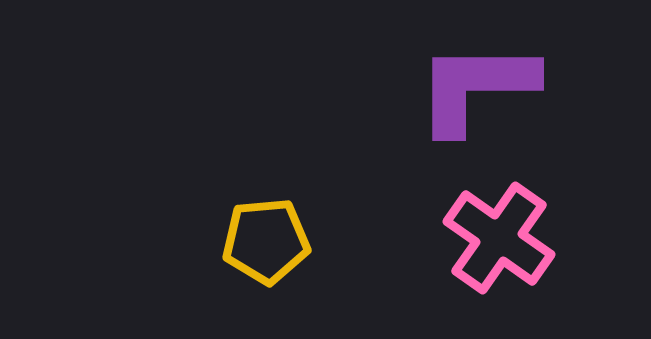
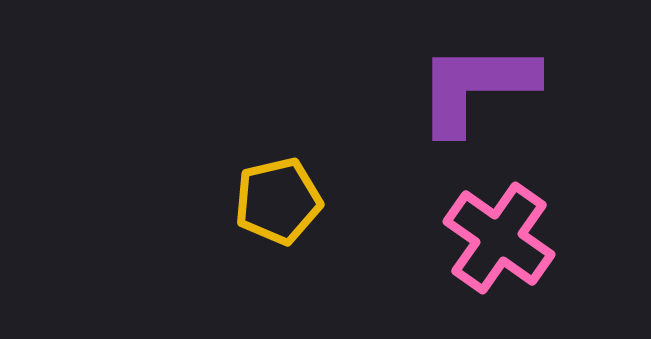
yellow pentagon: moved 12 px right, 40 px up; rotated 8 degrees counterclockwise
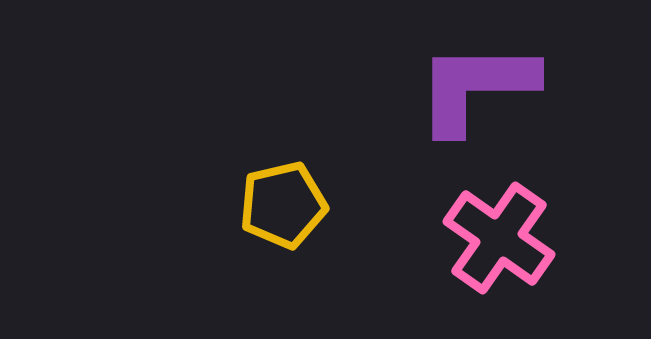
yellow pentagon: moved 5 px right, 4 px down
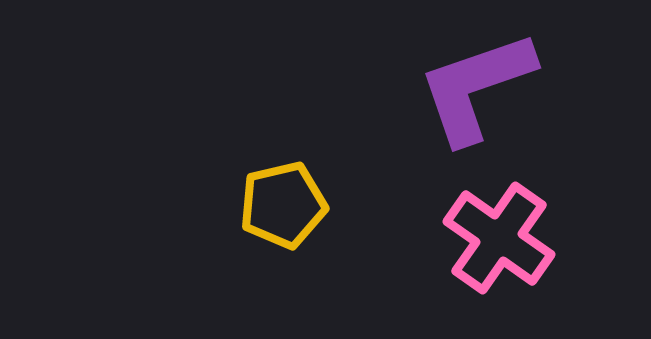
purple L-shape: rotated 19 degrees counterclockwise
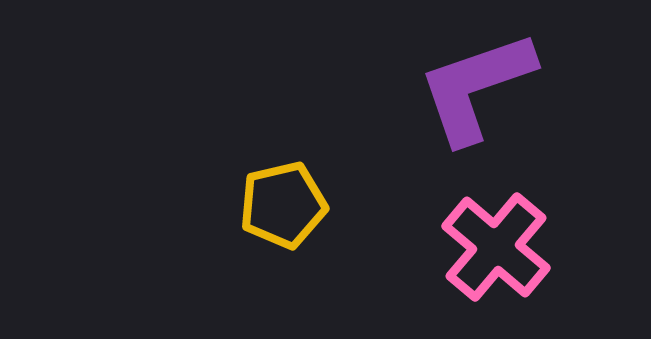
pink cross: moved 3 px left, 9 px down; rotated 5 degrees clockwise
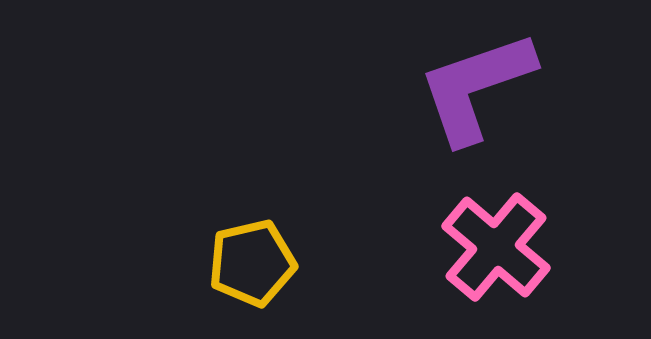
yellow pentagon: moved 31 px left, 58 px down
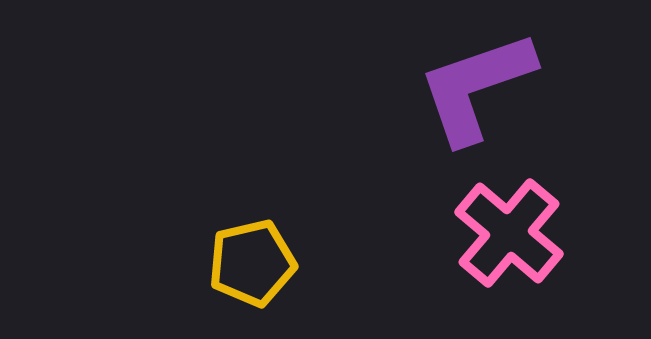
pink cross: moved 13 px right, 14 px up
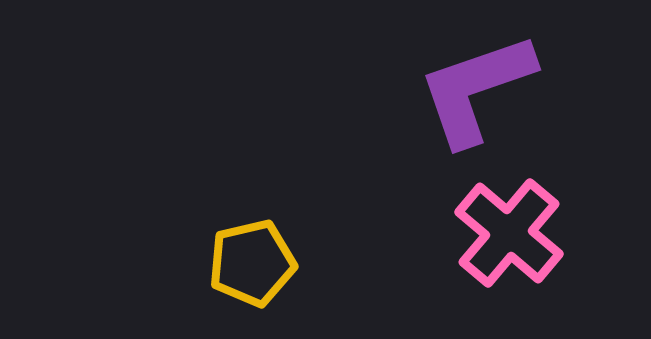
purple L-shape: moved 2 px down
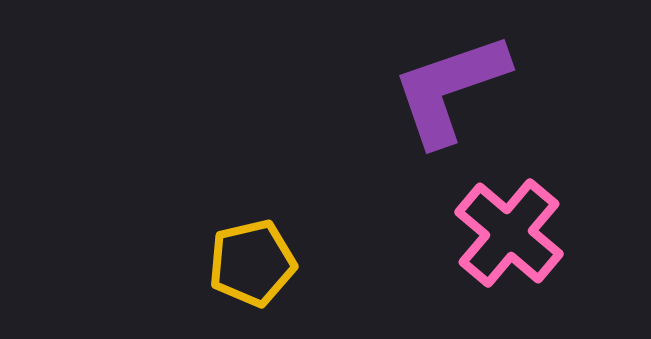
purple L-shape: moved 26 px left
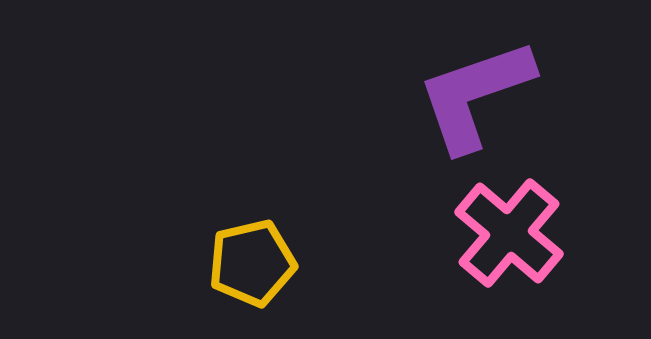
purple L-shape: moved 25 px right, 6 px down
